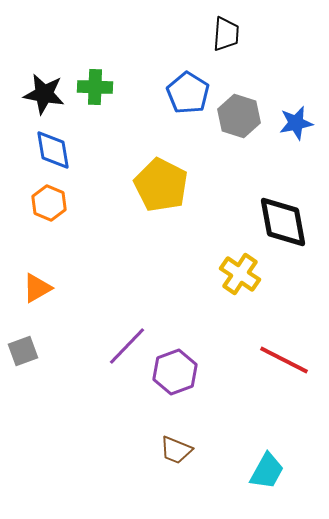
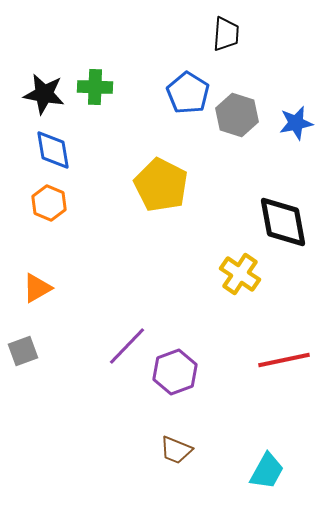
gray hexagon: moved 2 px left, 1 px up
red line: rotated 39 degrees counterclockwise
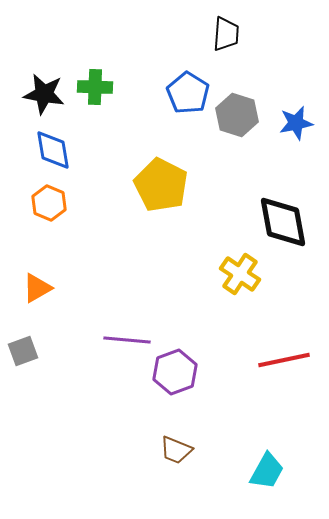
purple line: moved 6 px up; rotated 51 degrees clockwise
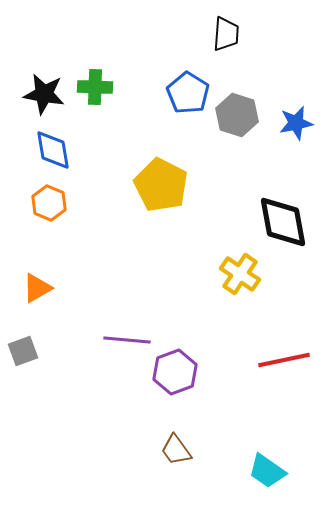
brown trapezoid: rotated 32 degrees clockwise
cyan trapezoid: rotated 96 degrees clockwise
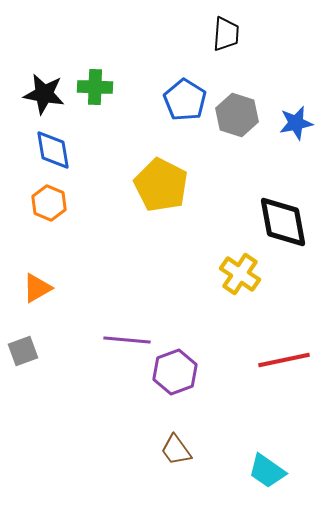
blue pentagon: moved 3 px left, 7 px down
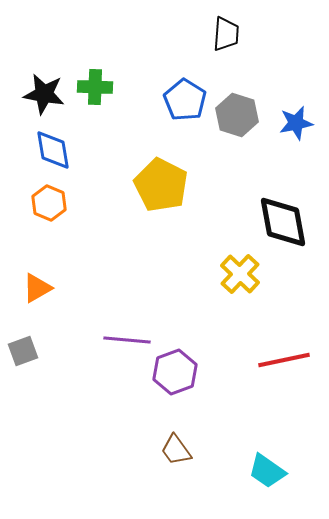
yellow cross: rotated 9 degrees clockwise
